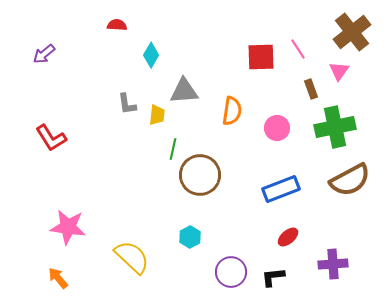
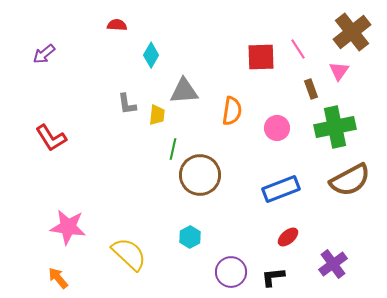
yellow semicircle: moved 3 px left, 3 px up
purple cross: rotated 32 degrees counterclockwise
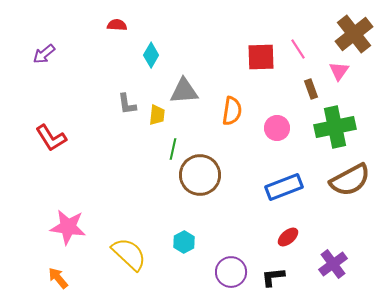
brown cross: moved 2 px right, 2 px down
blue rectangle: moved 3 px right, 2 px up
cyan hexagon: moved 6 px left, 5 px down
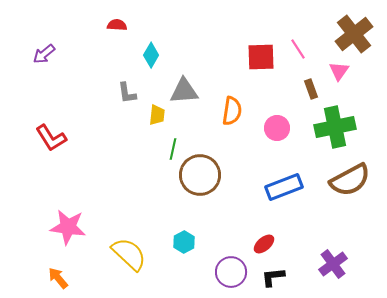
gray L-shape: moved 11 px up
red ellipse: moved 24 px left, 7 px down
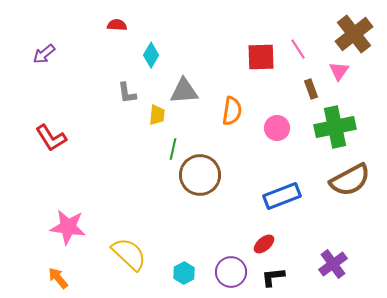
blue rectangle: moved 2 px left, 9 px down
cyan hexagon: moved 31 px down
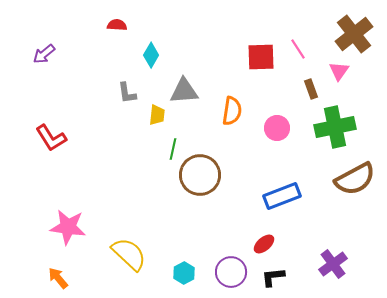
brown semicircle: moved 5 px right, 1 px up
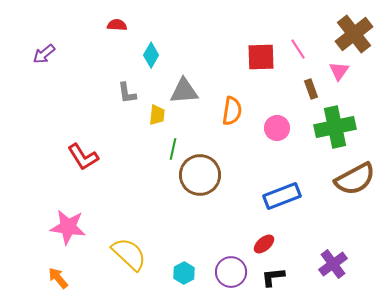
red L-shape: moved 32 px right, 19 px down
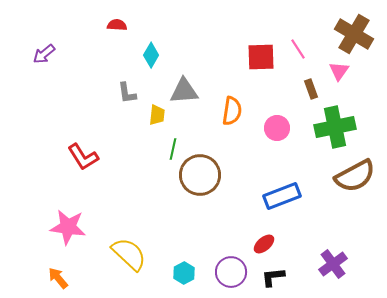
brown cross: rotated 21 degrees counterclockwise
brown semicircle: moved 3 px up
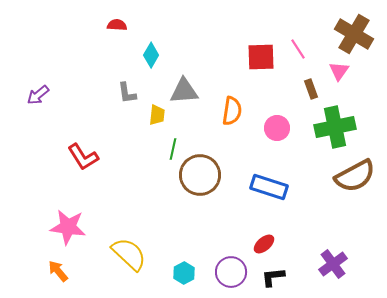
purple arrow: moved 6 px left, 41 px down
blue rectangle: moved 13 px left, 9 px up; rotated 39 degrees clockwise
orange arrow: moved 7 px up
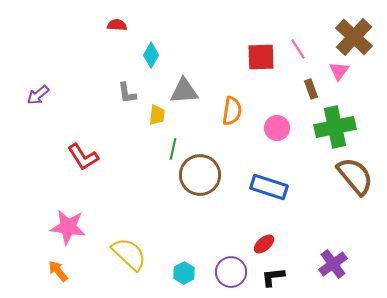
brown cross: moved 3 px down; rotated 12 degrees clockwise
brown semicircle: rotated 102 degrees counterclockwise
